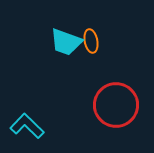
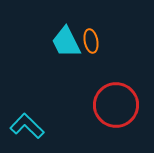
cyan trapezoid: rotated 44 degrees clockwise
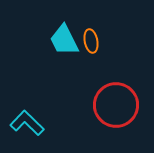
cyan trapezoid: moved 2 px left, 2 px up
cyan L-shape: moved 3 px up
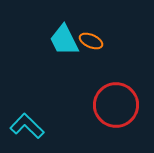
orange ellipse: rotated 55 degrees counterclockwise
cyan L-shape: moved 3 px down
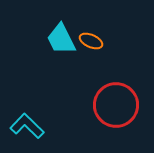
cyan trapezoid: moved 3 px left, 1 px up
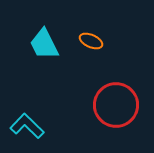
cyan trapezoid: moved 17 px left, 5 px down
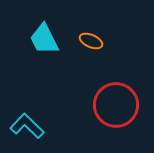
cyan trapezoid: moved 5 px up
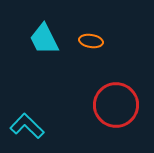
orange ellipse: rotated 15 degrees counterclockwise
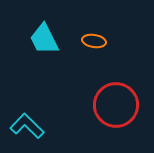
orange ellipse: moved 3 px right
